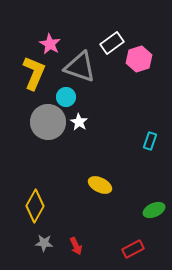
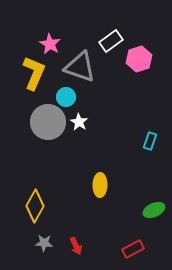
white rectangle: moved 1 px left, 2 px up
yellow ellipse: rotated 65 degrees clockwise
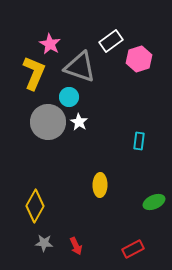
cyan circle: moved 3 px right
cyan rectangle: moved 11 px left; rotated 12 degrees counterclockwise
green ellipse: moved 8 px up
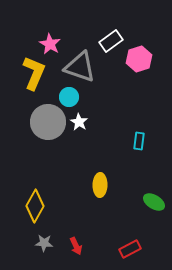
green ellipse: rotated 55 degrees clockwise
red rectangle: moved 3 px left
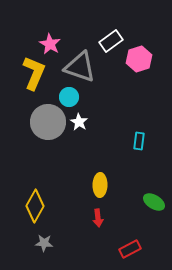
red arrow: moved 22 px right, 28 px up; rotated 18 degrees clockwise
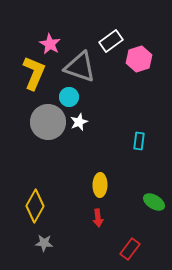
white star: rotated 18 degrees clockwise
red rectangle: rotated 25 degrees counterclockwise
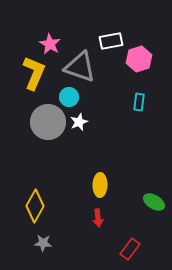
white rectangle: rotated 25 degrees clockwise
cyan rectangle: moved 39 px up
gray star: moved 1 px left
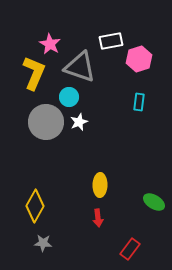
gray circle: moved 2 px left
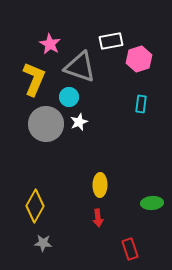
yellow L-shape: moved 6 px down
cyan rectangle: moved 2 px right, 2 px down
gray circle: moved 2 px down
green ellipse: moved 2 px left, 1 px down; rotated 35 degrees counterclockwise
red rectangle: rotated 55 degrees counterclockwise
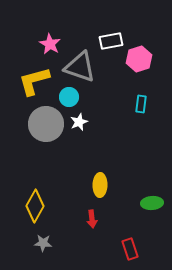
yellow L-shape: moved 2 px down; rotated 128 degrees counterclockwise
red arrow: moved 6 px left, 1 px down
